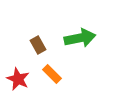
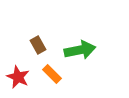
green arrow: moved 12 px down
red star: moved 2 px up
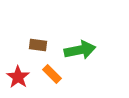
brown rectangle: rotated 54 degrees counterclockwise
red star: rotated 10 degrees clockwise
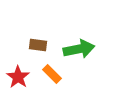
green arrow: moved 1 px left, 1 px up
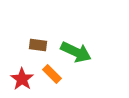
green arrow: moved 3 px left, 3 px down; rotated 36 degrees clockwise
red star: moved 4 px right, 2 px down
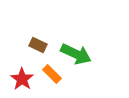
brown rectangle: rotated 18 degrees clockwise
green arrow: moved 2 px down
